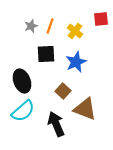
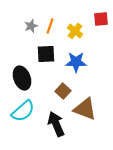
blue star: rotated 25 degrees clockwise
black ellipse: moved 3 px up
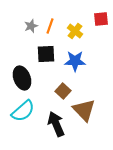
blue star: moved 1 px left, 1 px up
brown triangle: moved 1 px left, 1 px down; rotated 25 degrees clockwise
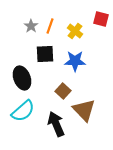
red square: rotated 21 degrees clockwise
gray star: rotated 16 degrees counterclockwise
black square: moved 1 px left
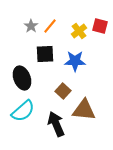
red square: moved 1 px left, 7 px down
orange line: rotated 21 degrees clockwise
yellow cross: moved 4 px right; rotated 14 degrees clockwise
brown triangle: rotated 40 degrees counterclockwise
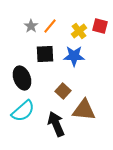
blue star: moved 1 px left, 5 px up
